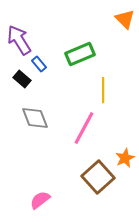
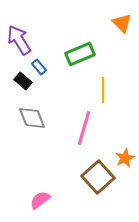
orange triangle: moved 3 px left, 4 px down
blue rectangle: moved 3 px down
black rectangle: moved 1 px right, 2 px down
gray diamond: moved 3 px left
pink line: rotated 12 degrees counterclockwise
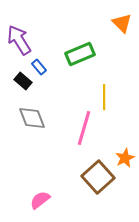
yellow line: moved 1 px right, 7 px down
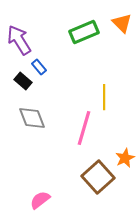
green rectangle: moved 4 px right, 22 px up
